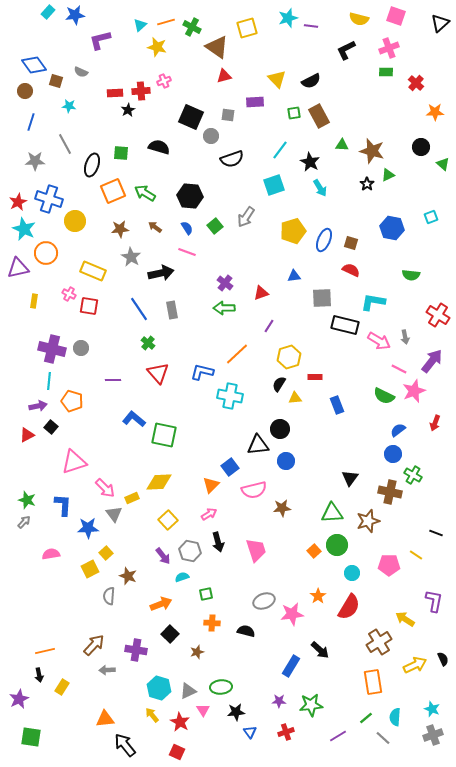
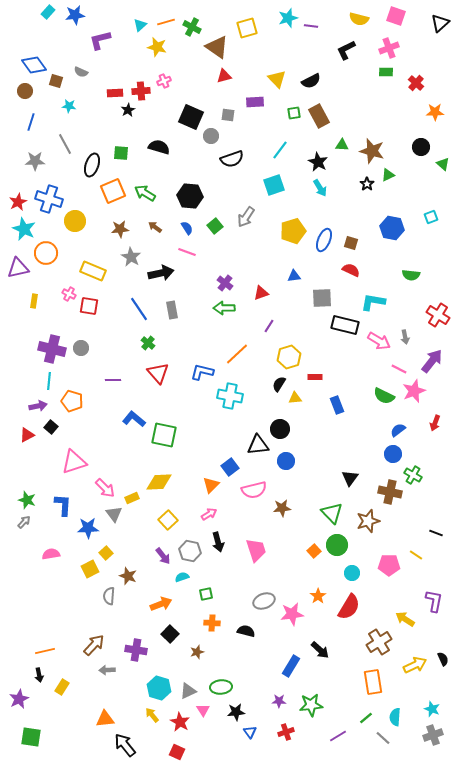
black star at (310, 162): moved 8 px right
green triangle at (332, 513): rotated 50 degrees clockwise
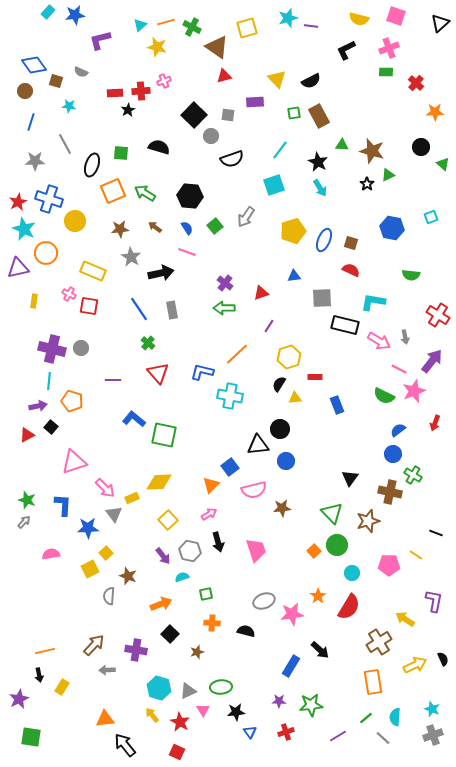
black square at (191, 117): moved 3 px right, 2 px up; rotated 20 degrees clockwise
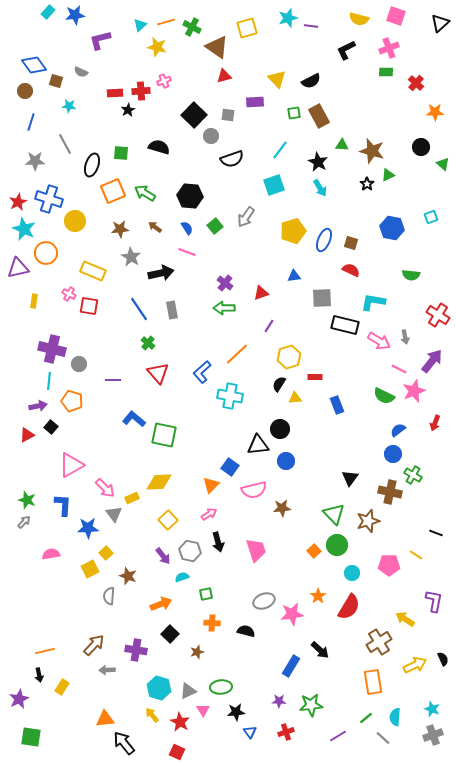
gray circle at (81, 348): moved 2 px left, 16 px down
blue L-shape at (202, 372): rotated 55 degrees counterclockwise
pink triangle at (74, 462): moved 3 px left, 3 px down; rotated 12 degrees counterclockwise
blue square at (230, 467): rotated 18 degrees counterclockwise
green triangle at (332, 513): moved 2 px right, 1 px down
black arrow at (125, 745): moved 1 px left, 2 px up
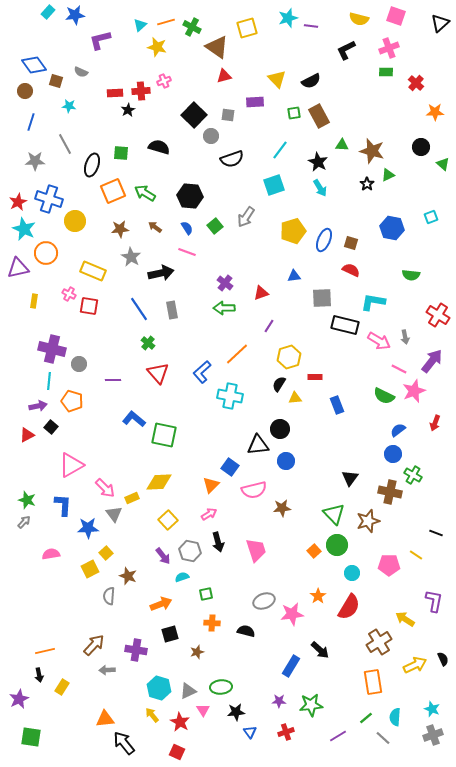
black square at (170, 634): rotated 30 degrees clockwise
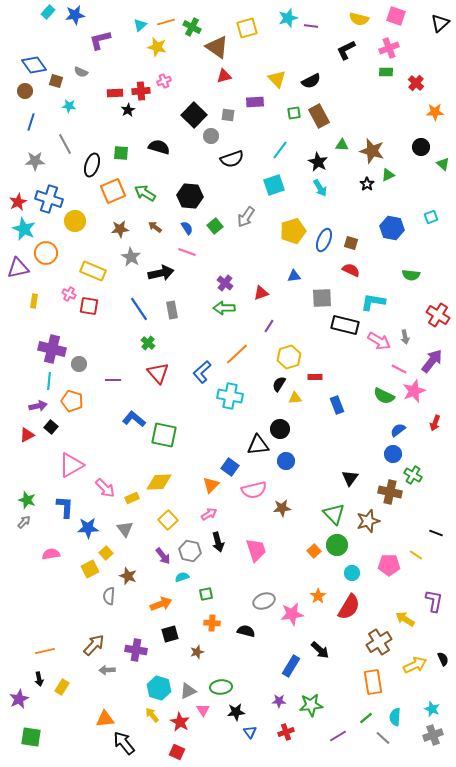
blue L-shape at (63, 505): moved 2 px right, 2 px down
gray triangle at (114, 514): moved 11 px right, 15 px down
black arrow at (39, 675): moved 4 px down
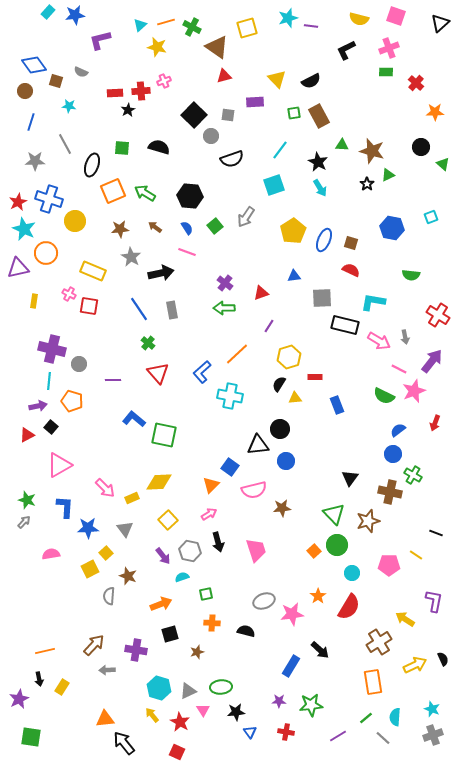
green square at (121, 153): moved 1 px right, 5 px up
yellow pentagon at (293, 231): rotated 15 degrees counterclockwise
pink triangle at (71, 465): moved 12 px left
red cross at (286, 732): rotated 28 degrees clockwise
